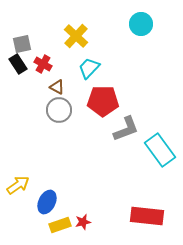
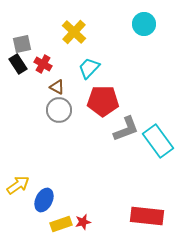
cyan circle: moved 3 px right
yellow cross: moved 2 px left, 4 px up
cyan rectangle: moved 2 px left, 9 px up
blue ellipse: moved 3 px left, 2 px up
yellow rectangle: moved 1 px right, 1 px up
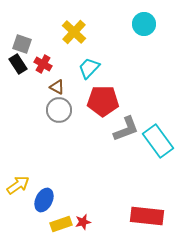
gray square: rotated 30 degrees clockwise
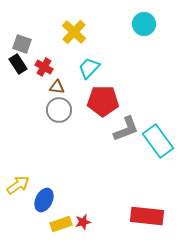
red cross: moved 1 px right, 3 px down
brown triangle: rotated 21 degrees counterclockwise
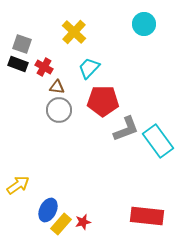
black rectangle: rotated 36 degrees counterclockwise
blue ellipse: moved 4 px right, 10 px down
yellow rectangle: rotated 30 degrees counterclockwise
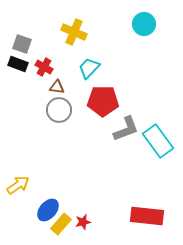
yellow cross: rotated 20 degrees counterclockwise
blue ellipse: rotated 15 degrees clockwise
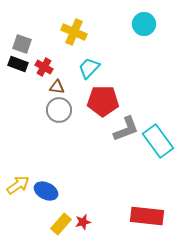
blue ellipse: moved 2 px left, 19 px up; rotated 75 degrees clockwise
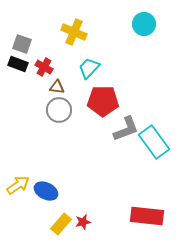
cyan rectangle: moved 4 px left, 1 px down
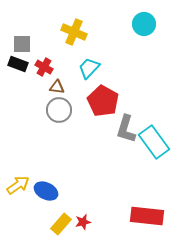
gray square: rotated 18 degrees counterclockwise
red pentagon: rotated 28 degrees clockwise
gray L-shape: rotated 128 degrees clockwise
